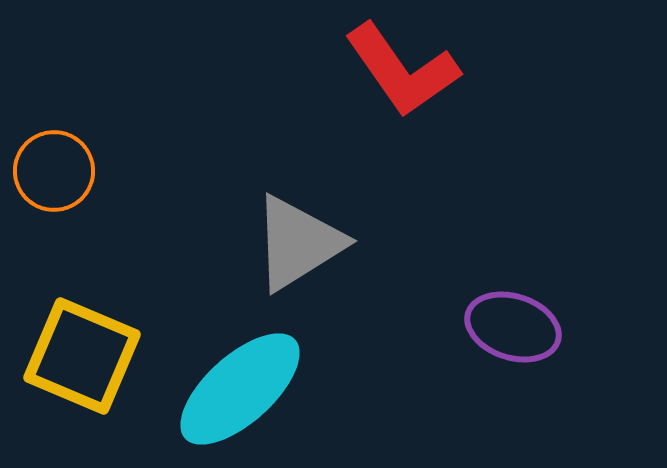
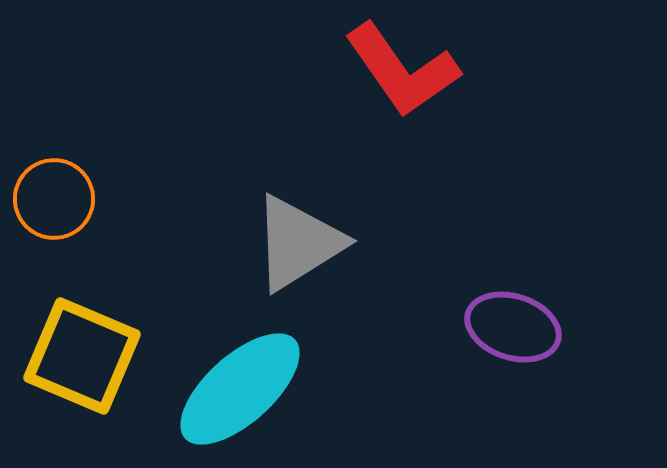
orange circle: moved 28 px down
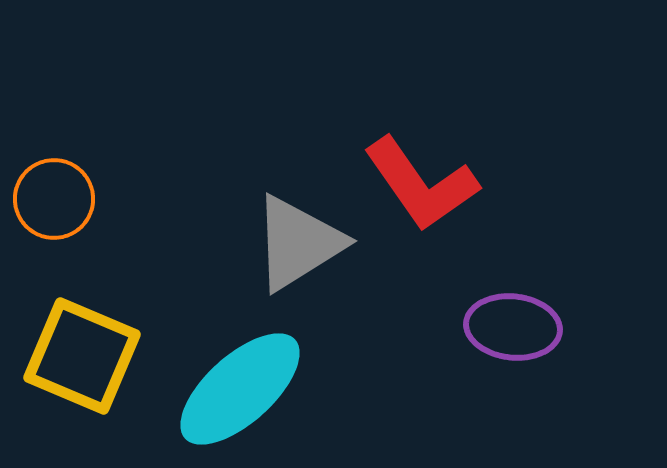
red L-shape: moved 19 px right, 114 px down
purple ellipse: rotated 12 degrees counterclockwise
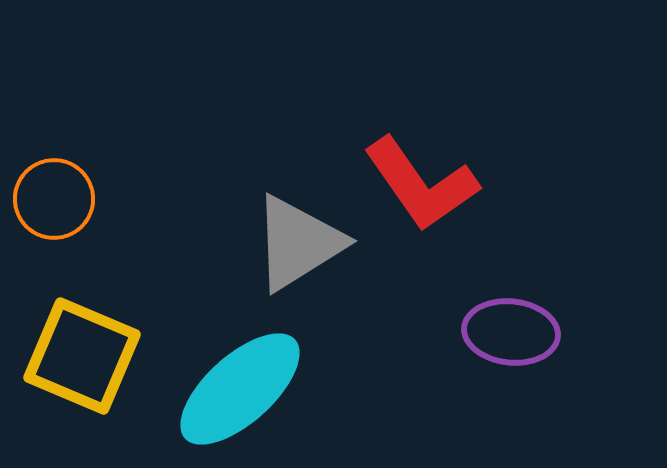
purple ellipse: moved 2 px left, 5 px down
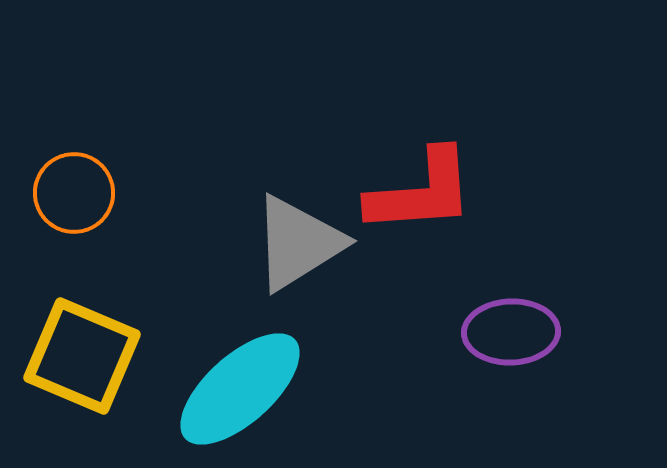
red L-shape: moved 8 px down; rotated 59 degrees counterclockwise
orange circle: moved 20 px right, 6 px up
purple ellipse: rotated 8 degrees counterclockwise
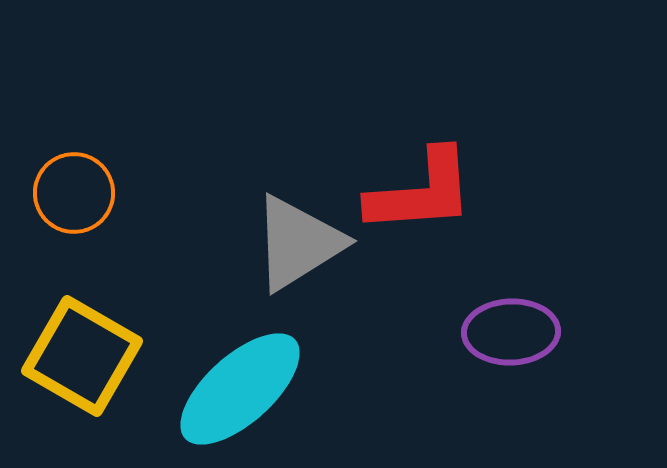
yellow square: rotated 7 degrees clockwise
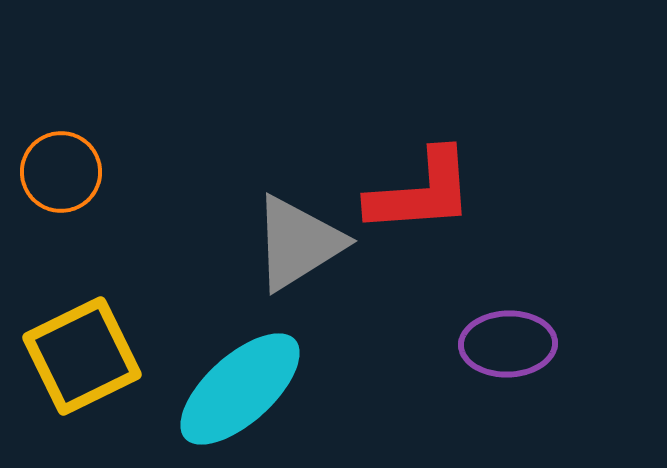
orange circle: moved 13 px left, 21 px up
purple ellipse: moved 3 px left, 12 px down
yellow square: rotated 34 degrees clockwise
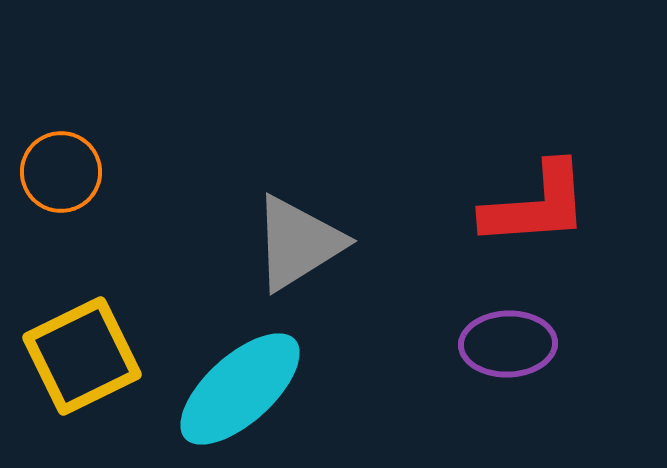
red L-shape: moved 115 px right, 13 px down
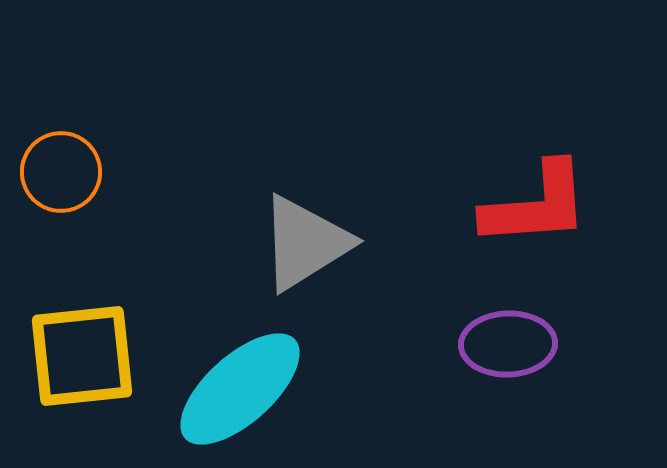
gray triangle: moved 7 px right
yellow square: rotated 20 degrees clockwise
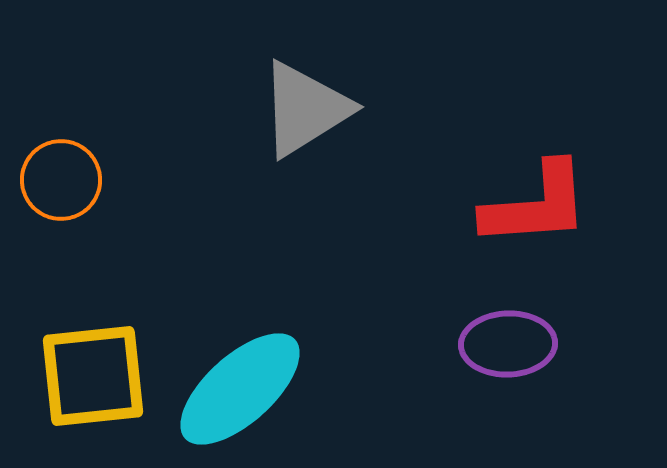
orange circle: moved 8 px down
gray triangle: moved 134 px up
yellow square: moved 11 px right, 20 px down
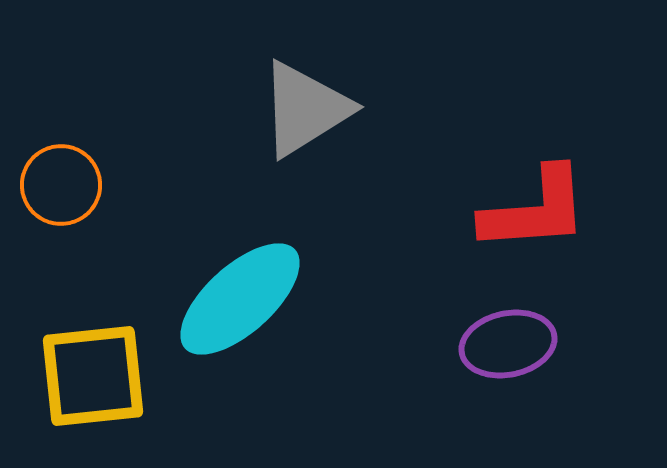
orange circle: moved 5 px down
red L-shape: moved 1 px left, 5 px down
purple ellipse: rotated 10 degrees counterclockwise
cyan ellipse: moved 90 px up
